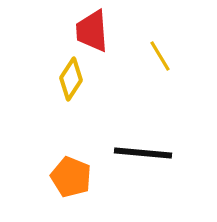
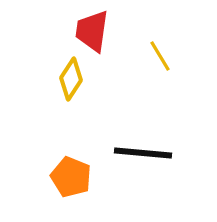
red trapezoid: rotated 12 degrees clockwise
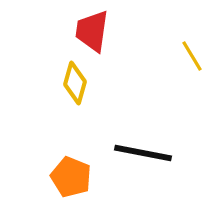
yellow line: moved 32 px right
yellow diamond: moved 4 px right, 4 px down; rotated 18 degrees counterclockwise
black line: rotated 6 degrees clockwise
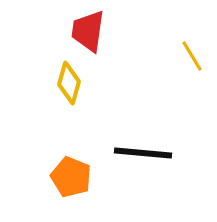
red trapezoid: moved 4 px left
yellow diamond: moved 6 px left
black line: rotated 6 degrees counterclockwise
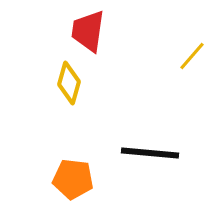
yellow line: rotated 72 degrees clockwise
black line: moved 7 px right
orange pentagon: moved 2 px right, 2 px down; rotated 15 degrees counterclockwise
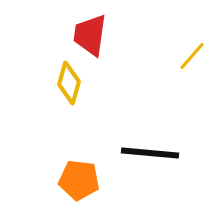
red trapezoid: moved 2 px right, 4 px down
orange pentagon: moved 6 px right, 1 px down
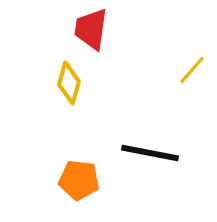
red trapezoid: moved 1 px right, 6 px up
yellow line: moved 14 px down
black line: rotated 6 degrees clockwise
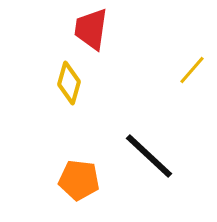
black line: moved 1 px left, 3 px down; rotated 32 degrees clockwise
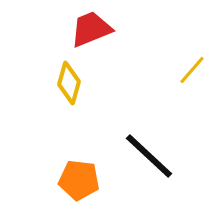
red trapezoid: rotated 60 degrees clockwise
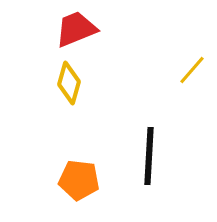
red trapezoid: moved 15 px left
black line: rotated 50 degrees clockwise
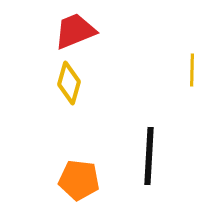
red trapezoid: moved 1 px left, 2 px down
yellow line: rotated 40 degrees counterclockwise
